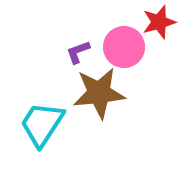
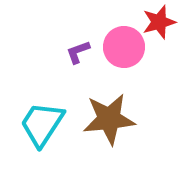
brown star: moved 10 px right, 26 px down
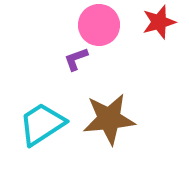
pink circle: moved 25 px left, 22 px up
purple L-shape: moved 2 px left, 7 px down
cyan trapezoid: rotated 24 degrees clockwise
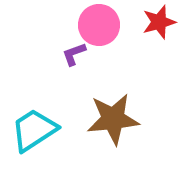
purple L-shape: moved 2 px left, 5 px up
brown star: moved 4 px right
cyan trapezoid: moved 8 px left, 6 px down
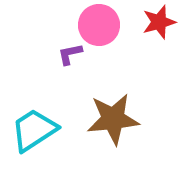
purple L-shape: moved 4 px left; rotated 8 degrees clockwise
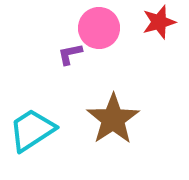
pink circle: moved 3 px down
brown star: rotated 28 degrees counterclockwise
cyan trapezoid: moved 2 px left
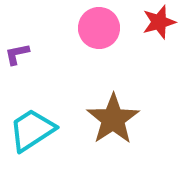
purple L-shape: moved 53 px left
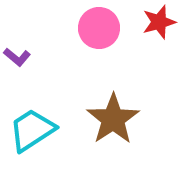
purple L-shape: moved 3 px down; rotated 128 degrees counterclockwise
